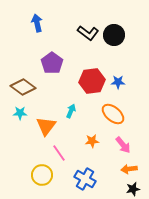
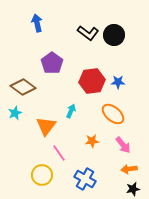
cyan star: moved 5 px left; rotated 24 degrees counterclockwise
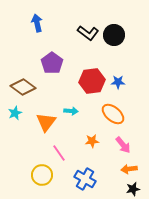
cyan arrow: rotated 72 degrees clockwise
orange triangle: moved 4 px up
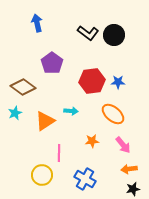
orange triangle: moved 1 px left, 1 px up; rotated 20 degrees clockwise
pink line: rotated 36 degrees clockwise
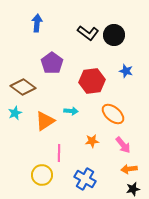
blue arrow: rotated 18 degrees clockwise
blue star: moved 8 px right, 11 px up; rotated 16 degrees clockwise
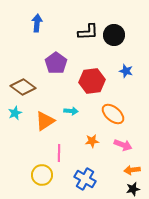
black L-shape: moved 1 px up; rotated 40 degrees counterclockwise
purple pentagon: moved 4 px right
pink arrow: rotated 30 degrees counterclockwise
orange arrow: moved 3 px right, 1 px down
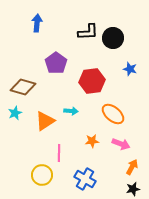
black circle: moved 1 px left, 3 px down
blue star: moved 4 px right, 2 px up
brown diamond: rotated 20 degrees counterclockwise
pink arrow: moved 2 px left, 1 px up
orange arrow: moved 3 px up; rotated 126 degrees clockwise
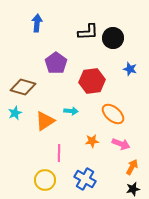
yellow circle: moved 3 px right, 5 px down
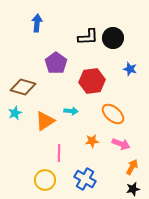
black L-shape: moved 5 px down
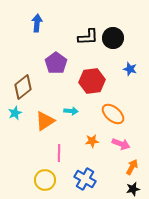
brown diamond: rotated 55 degrees counterclockwise
